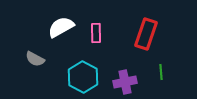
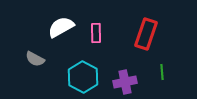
green line: moved 1 px right
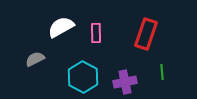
gray semicircle: rotated 126 degrees clockwise
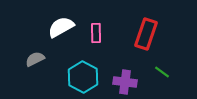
green line: rotated 49 degrees counterclockwise
purple cross: rotated 20 degrees clockwise
